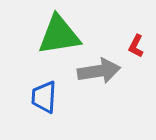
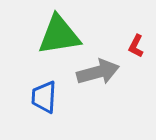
gray arrow: moved 1 px left, 1 px down; rotated 6 degrees counterclockwise
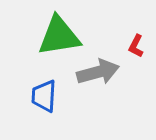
green triangle: moved 1 px down
blue trapezoid: moved 1 px up
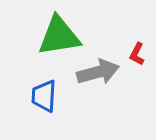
red L-shape: moved 1 px right, 8 px down
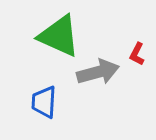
green triangle: rotated 33 degrees clockwise
blue trapezoid: moved 6 px down
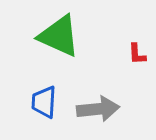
red L-shape: rotated 30 degrees counterclockwise
gray arrow: moved 37 px down; rotated 9 degrees clockwise
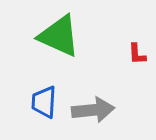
gray arrow: moved 5 px left, 1 px down
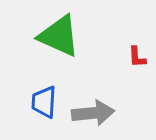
red L-shape: moved 3 px down
gray arrow: moved 3 px down
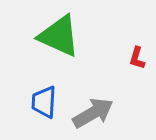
red L-shape: moved 1 px down; rotated 20 degrees clockwise
gray arrow: rotated 24 degrees counterclockwise
